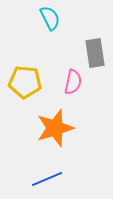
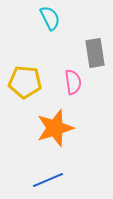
pink semicircle: rotated 20 degrees counterclockwise
blue line: moved 1 px right, 1 px down
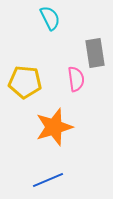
pink semicircle: moved 3 px right, 3 px up
orange star: moved 1 px left, 1 px up
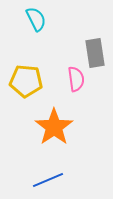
cyan semicircle: moved 14 px left, 1 px down
yellow pentagon: moved 1 px right, 1 px up
orange star: rotated 18 degrees counterclockwise
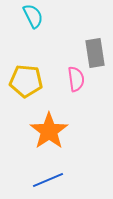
cyan semicircle: moved 3 px left, 3 px up
orange star: moved 5 px left, 4 px down
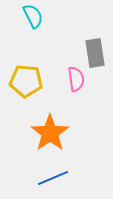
orange star: moved 1 px right, 2 px down
blue line: moved 5 px right, 2 px up
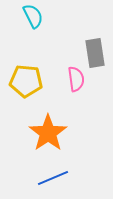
orange star: moved 2 px left
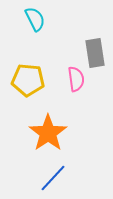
cyan semicircle: moved 2 px right, 3 px down
yellow pentagon: moved 2 px right, 1 px up
blue line: rotated 24 degrees counterclockwise
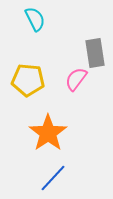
pink semicircle: rotated 135 degrees counterclockwise
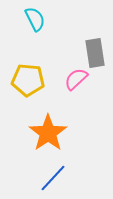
pink semicircle: rotated 10 degrees clockwise
